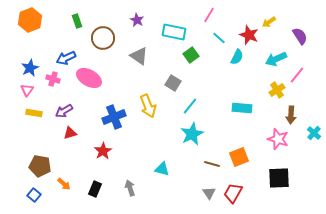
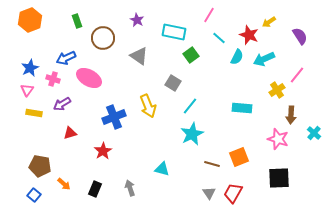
cyan arrow at (276, 59): moved 12 px left
purple arrow at (64, 111): moved 2 px left, 7 px up
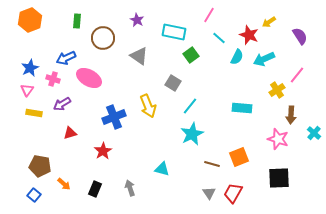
green rectangle at (77, 21): rotated 24 degrees clockwise
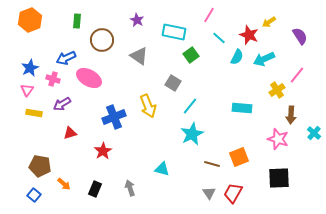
brown circle at (103, 38): moved 1 px left, 2 px down
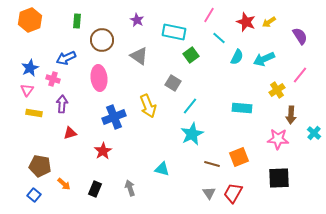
red star at (249, 35): moved 3 px left, 13 px up
pink line at (297, 75): moved 3 px right
pink ellipse at (89, 78): moved 10 px right; rotated 55 degrees clockwise
purple arrow at (62, 104): rotated 126 degrees clockwise
pink star at (278, 139): rotated 15 degrees counterclockwise
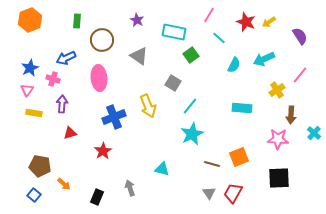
cyan semicircle at (237, 57): moved 3 px left, 8 px down
black rectangle at (95, 189): moved 2 px right, 8 px down
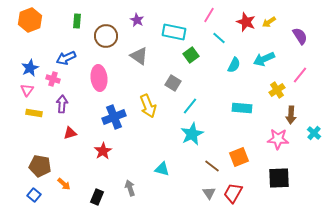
brown circle at (102, 40): moved 4 px right, 4 px up
brown line at (212, 164): moved 2 px down; rotated 21 degrees clockwise
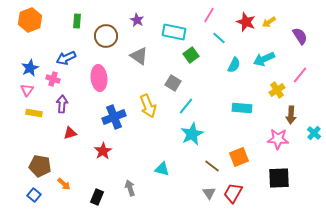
cyan line at (190, 106): moved 4 px left
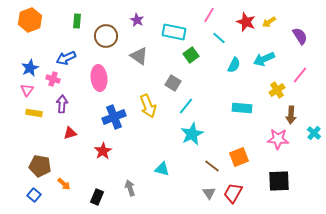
black square at (279, 178): moved 3 px down
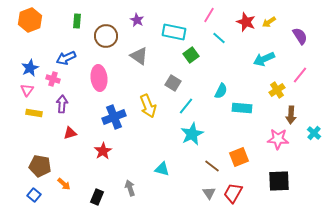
cyan semicircle at (234, 65): moved 13 px left, 26 px down
